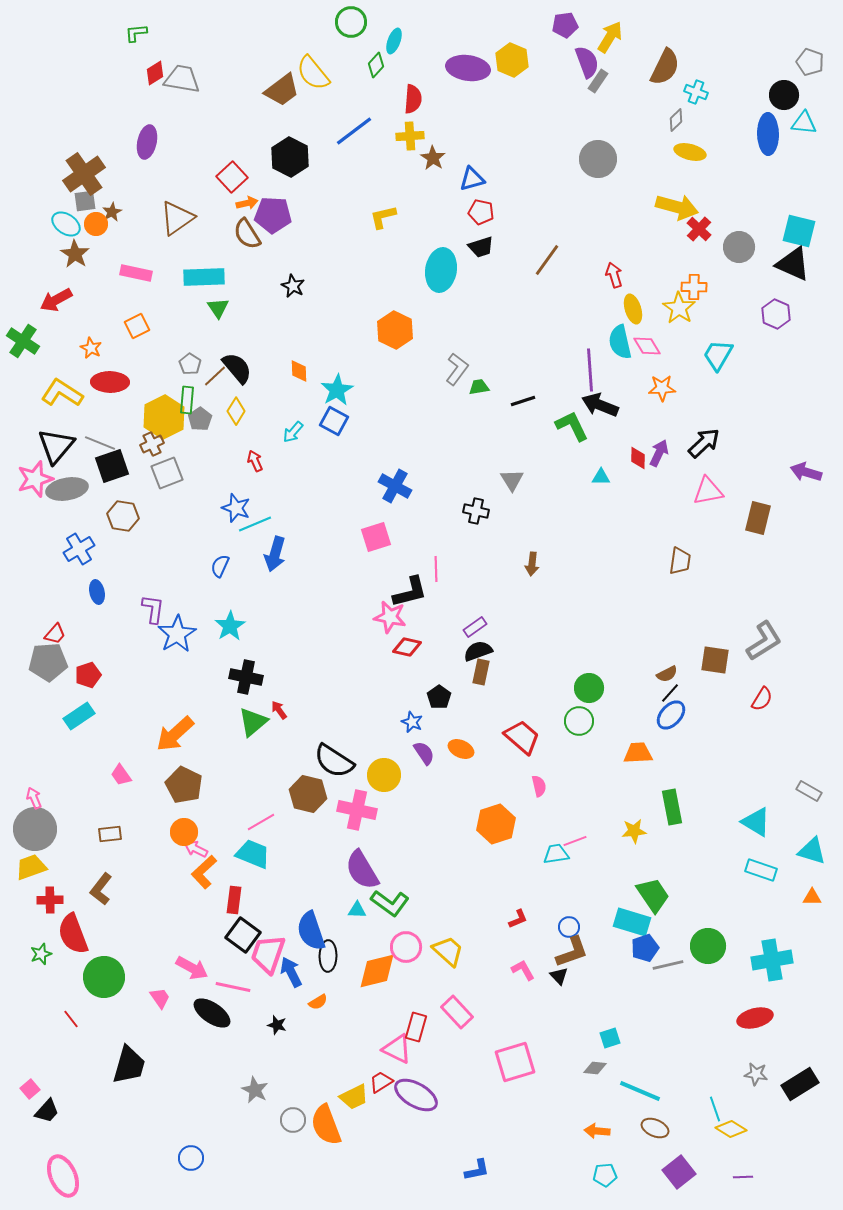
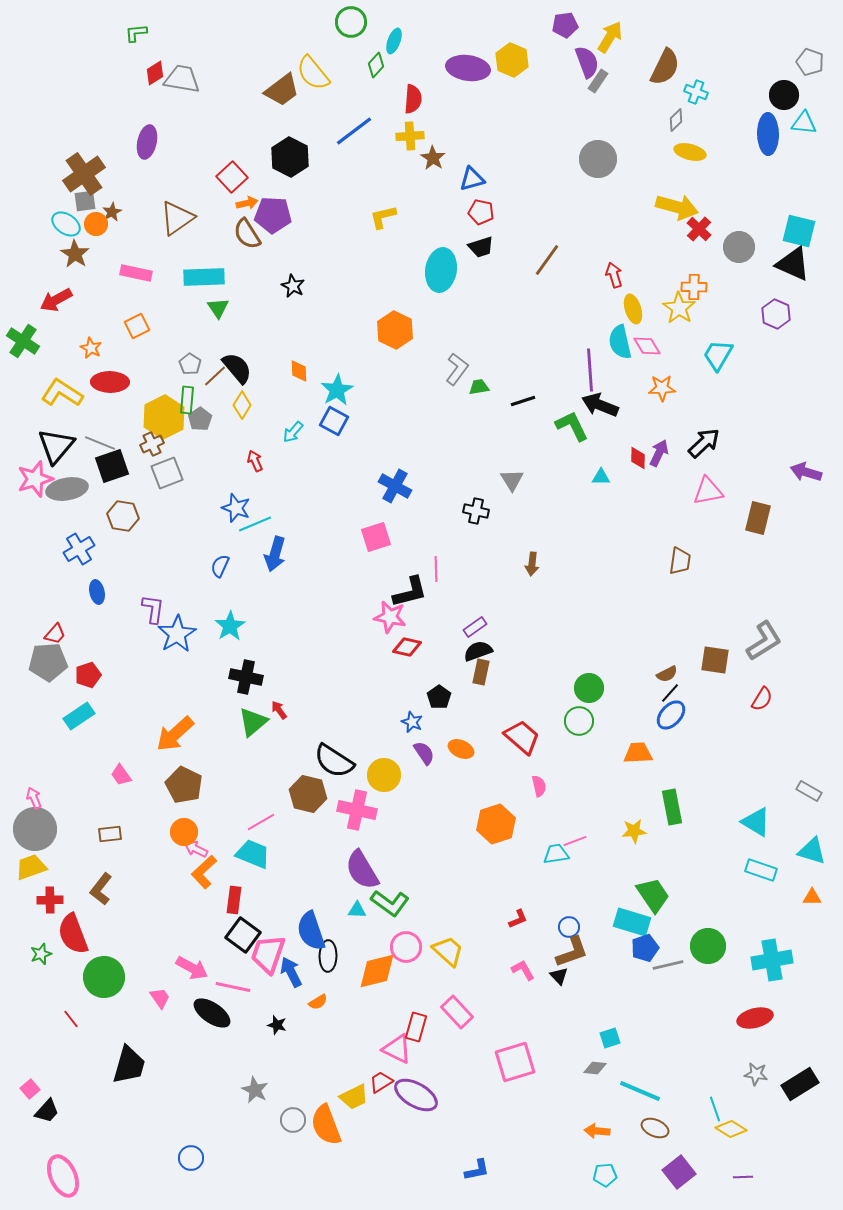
yellow diamond at (236, 411): moved 6 px right, 6 px up
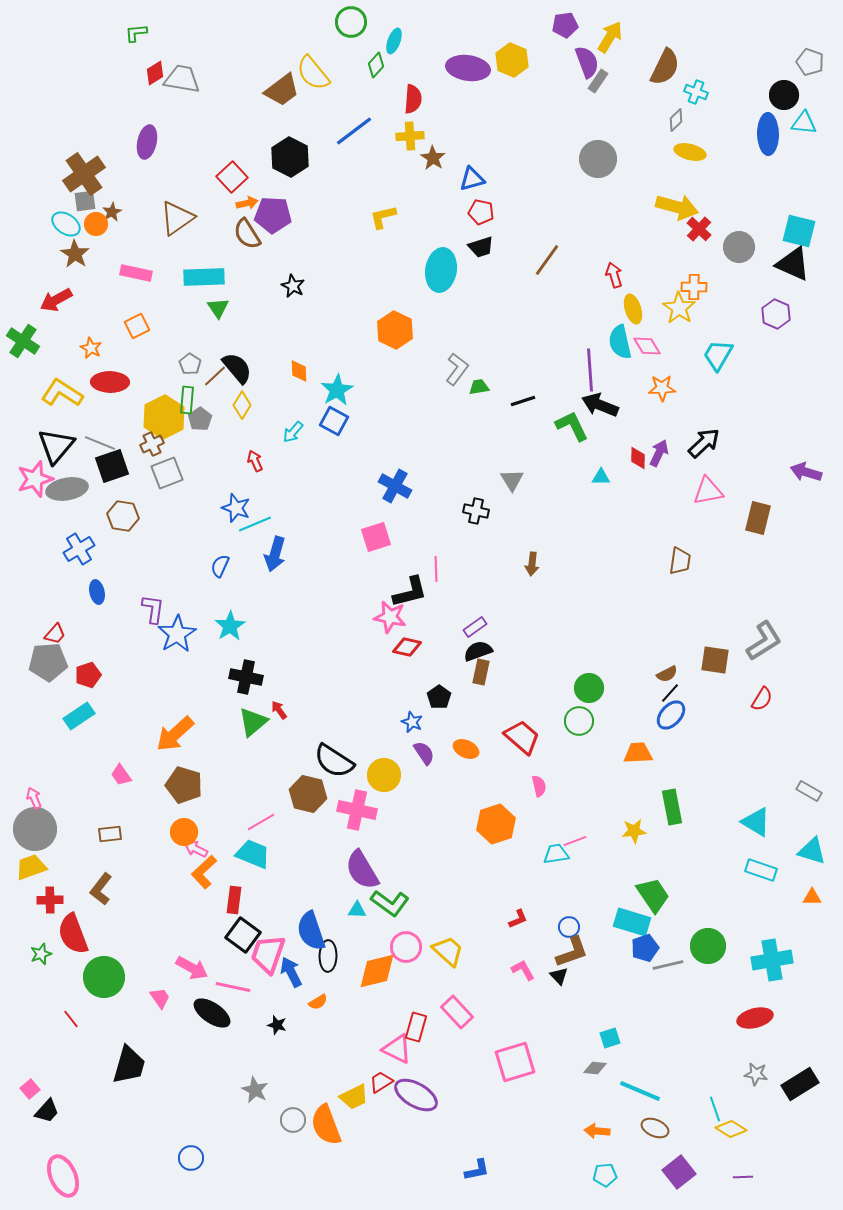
orange ellipse at (461, 749): moved 5 px right
brown pentagon at (184, 785): rotated 9 degrees counterclockwise
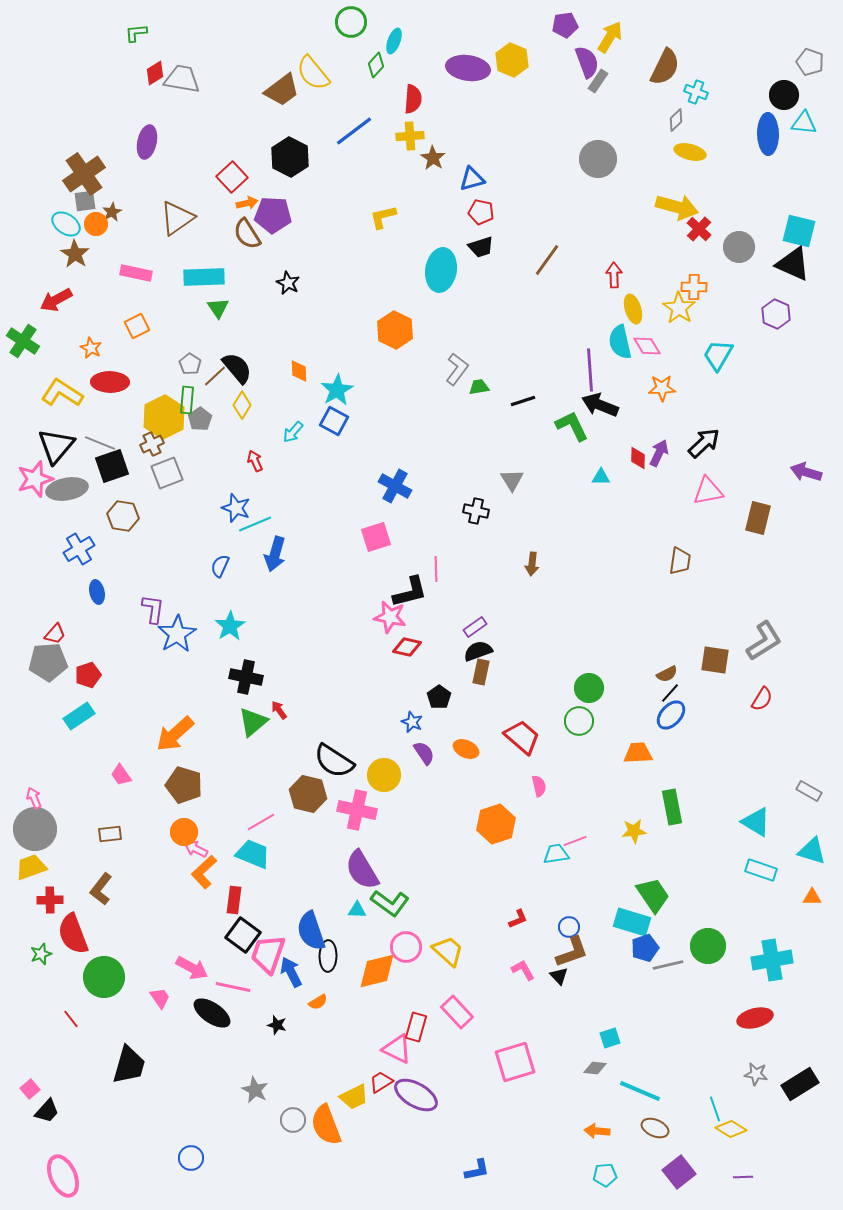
red arrow at (614, 275): rotated 15 degrees clockwise
black star at (293, 286): moved 5 px left, 3 px up
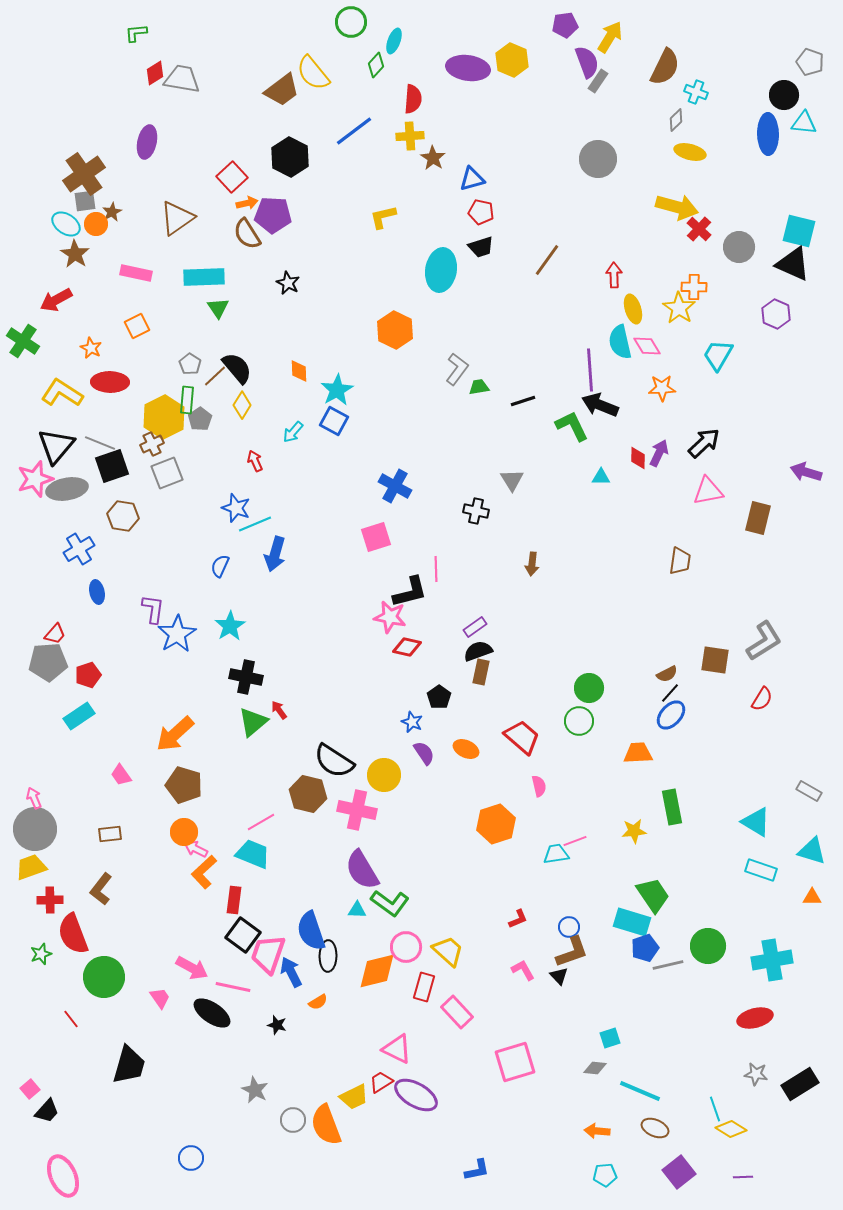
red rectangle at (416, 1027): moved 8 px right, 40 px up
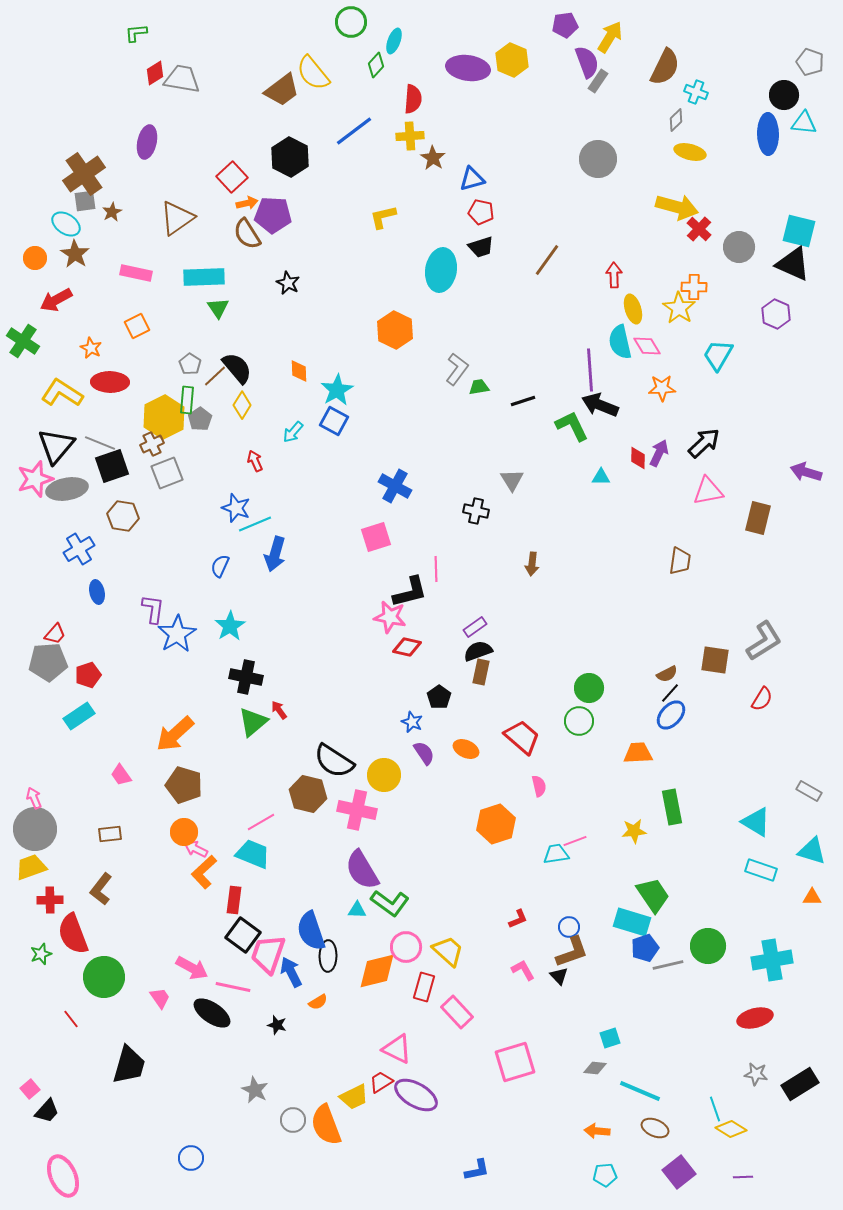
orange circle at (96, 224): moved 61 px left, 34 px down
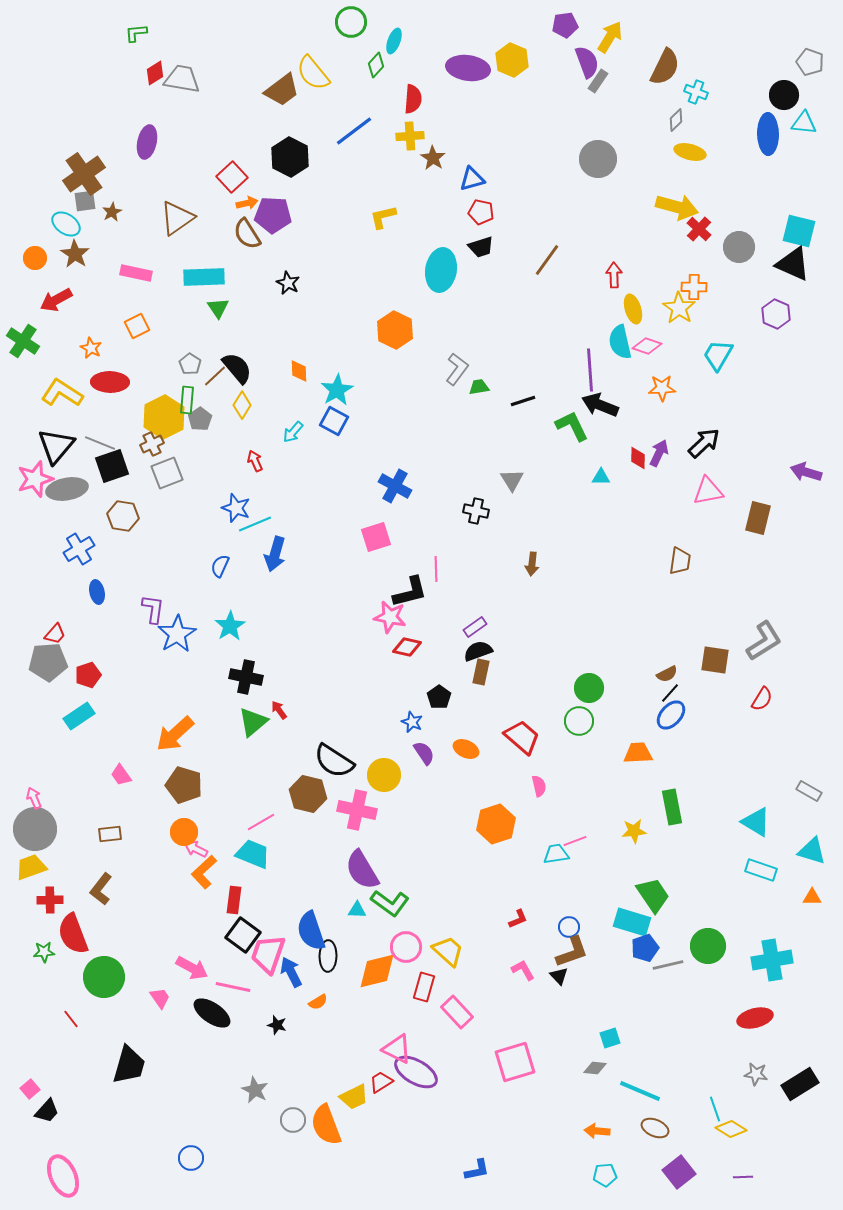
pink diamond at (647, 346): rotated 40 degrees counterclockwise
green star at (41, 954): moved 3 px right, 2 px up; rotated 15 degrees clockwise
purple ellipse at (416, 1095): moved 23 px up
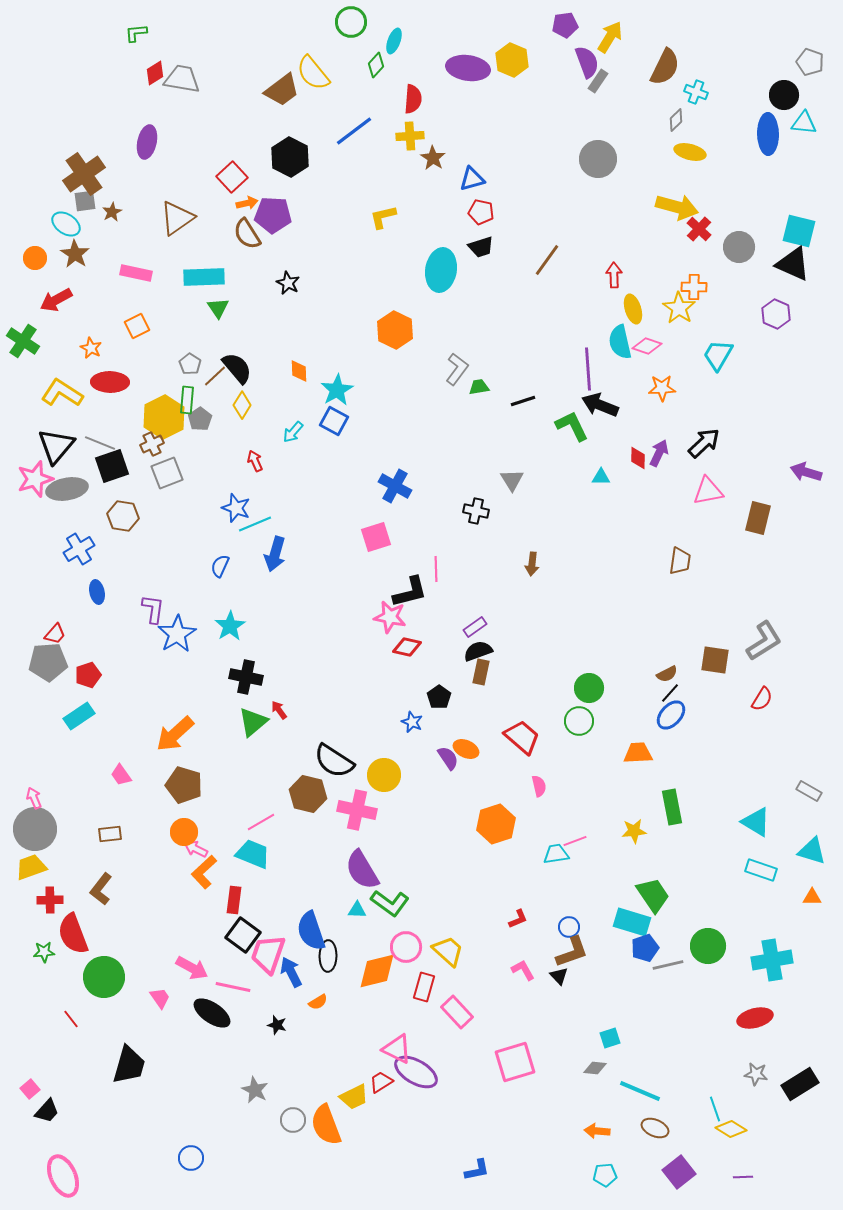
purple line at (590, 370): moved 2 px left, 1 px up
purple semicircle at (424, 753): moved 24 px right, 5 px down
